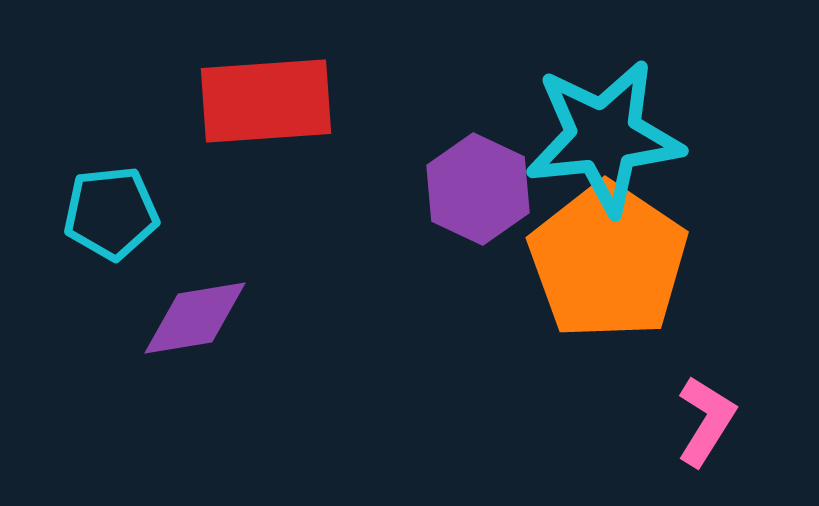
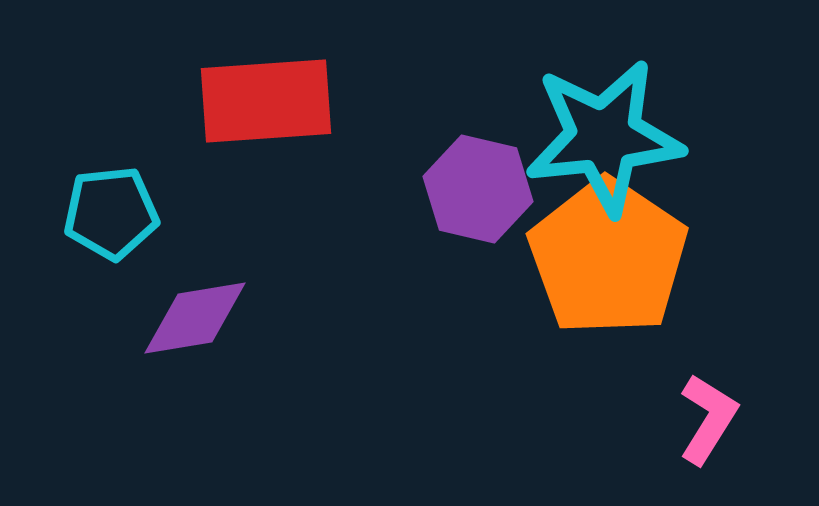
purple hexagon: rotated 12 degrees counterclockwise
orange pentagon: moved 4 px up
pink L-shape: moved 2 px right, 2 px up
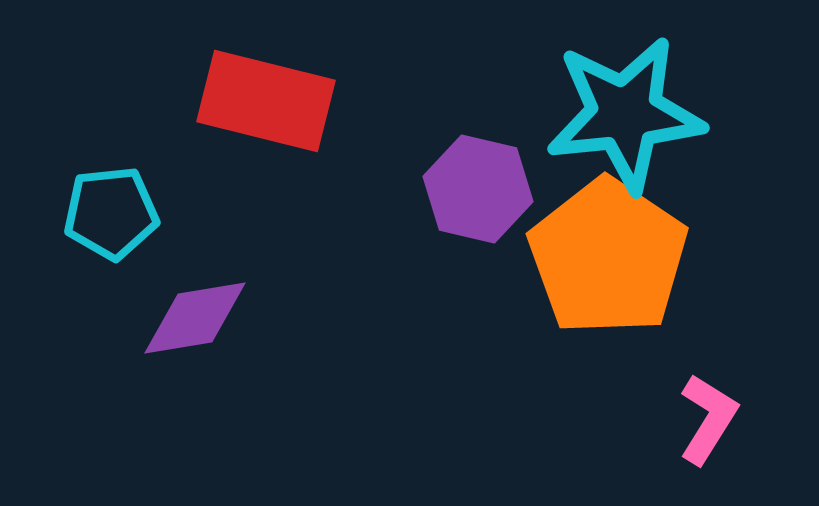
red rectangle: rotated 18 degrees clockwise
cyan star: moved 21 px right, 23 px up
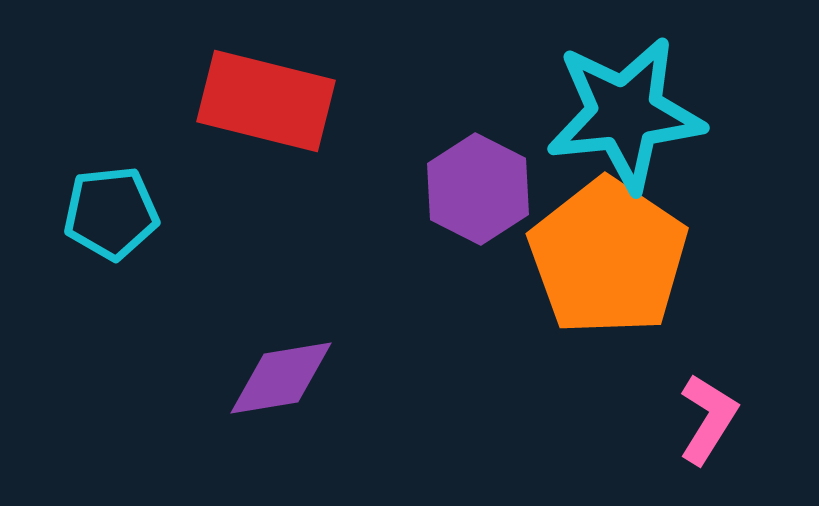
purple hexagon: rotated 14 degrees clockwise
purple diamond: moved 86 px right, 60 px down
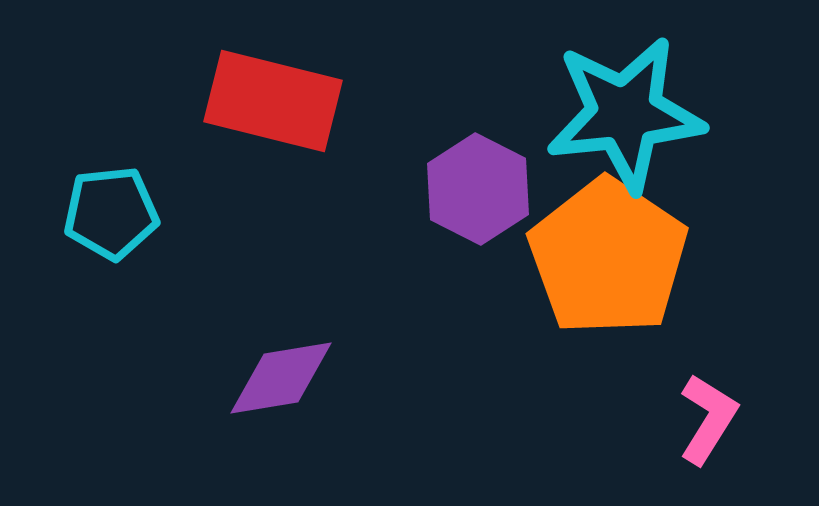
red rectangle: moved 7 px right
